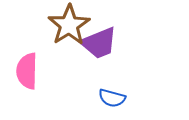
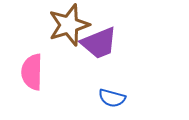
brown star: rotated 15 degrees clockwise
pink semicircle: moved 5 px right, 1 px down
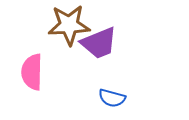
brown star: rotated 15 degrees clockwise
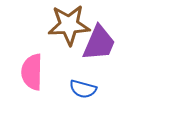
purple trapezoid: rotated 45 degrees counterclockwise
blue semicircle: moved 29 px left, 9 px up
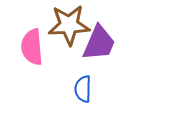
pink semicircle: moved 25 px up; rotated 6 degrees counterclockwise
blue semicircle: rotated 76 degrees clockwise
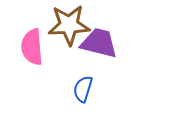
purple trapezoid: rotated 99 degrees counterclockwise
blue semicircle: rotated 16 degrees clockwise
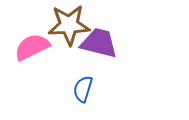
pink semicircle: rotated 69 degrees clockwise
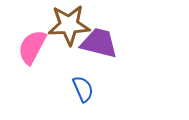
pink semicircle: rotated 36 degrees counterclockwise
blue semicircle: rotated 140 degrees clockwise
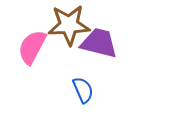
blue semicircle: moved 1 px down
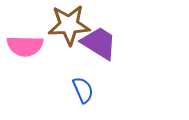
purple trapezoid: rotated 18 degrees clockwise
pink semicircle: moved 7 px left, 1 px up; rotated 117 degrees counterclockwise
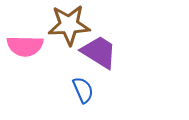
purple trapezoid: moved 9 px down
